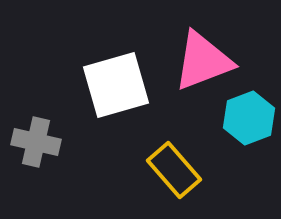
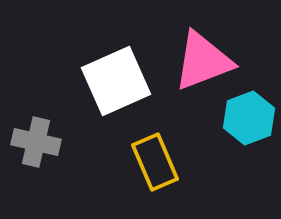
white square: moved 4 px up; rotated 8 degrees counterclockwise
yellow rectangle: moved 19 px left, 8 px up; rotated 18 degrees clockwise
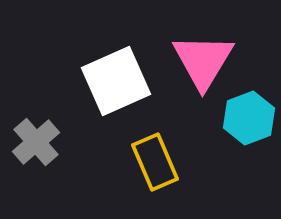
pink triangle: rotated 38 degrees counterclockwise
gray cross: rotated 36 degrees clockwise
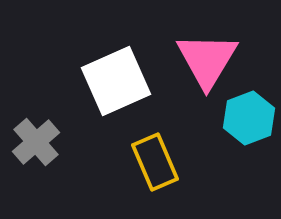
pink triangle: moved 4 px right, 1 px up
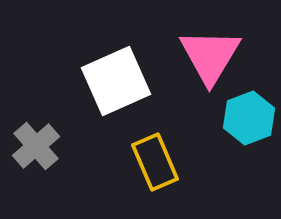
pink triangle: moved 3 px right, 4 px up
gray cross: moved 4 px down
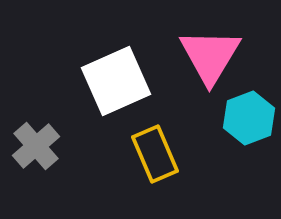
yellow rectangle: moved 8 px up
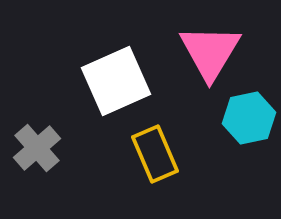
pink triangle: moved 4 px up
cyan hexagon: rotated 9 degrees clockwise
gray cross: moved 1 px right, 2 px down
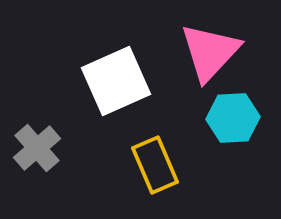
pink triangle: rotated 12 degrees clockwise
cyan hexagon: moved 16 px left; rotated 9 degrees clockwise
yellow rectangle: moved 11 px down
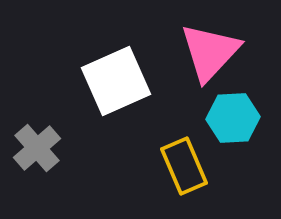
yellow rectangle: moved 29 px right, 1 px down
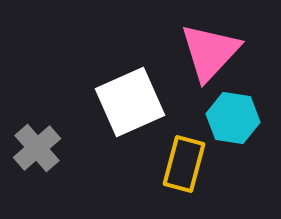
white square: moved 14 px right, 21 px down
cyan hexagon: rotated 12 degrees clockwise
yellow rectangle: moved 2 px up; rotated 38 degrees clockwise
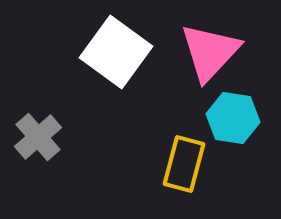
white square: moved 14 px left, 50 px up; rotated 30 degrees counterclockwise
gray cross: moved 1 px right, 11 px up
